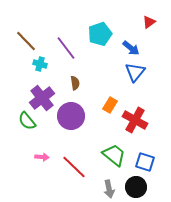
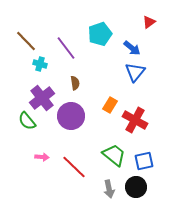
blue arrow: moved 1 px right
blue square: moved 1 px left, 1 px up; rotated 30 degrees counterclockwise
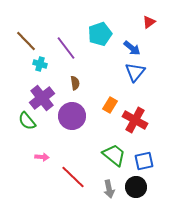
purple circle: moved 1 px right
red line: moved 1 px left, 10 px down
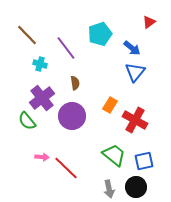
brown line: moved 1 px right, 6 px up
red line: moved 7 px left, 9 px up
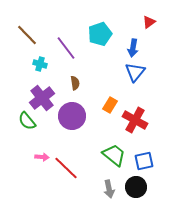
blue arrow: moved 1 px right; rotated 60 degrees clockwise
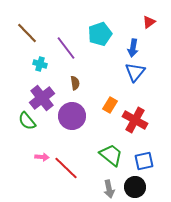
brown line: moved 2 px up
green trapezoid: moved 3 px left
black circle: moved 1 px left
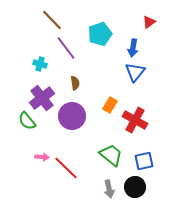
brown line: moved 25 px right, 13 px up
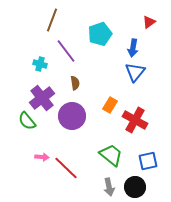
brown line: rotated 65 degrees clockwise
purple line: moved 3 px down
blue square: moved 4 px right
gray arrow: moved 2 px up
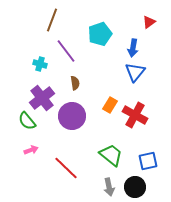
red cross: moved 5 px up
pink arrow: moved 11 px left, 7 px up; rotated 24 degrees counterclockwise
